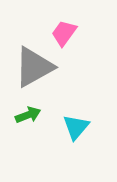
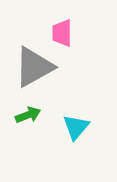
pink trapezoid: moved 2 px left; rotated 36 degrees counterclockwise
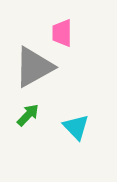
green arrow: rotated 25 degrees counterclockwise
cyan triangle: rotated 24 degrees counterclockwise
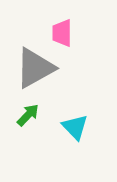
gray triangle: moved 1 px right, 1 px down
cyan triangle: moved 1 px left
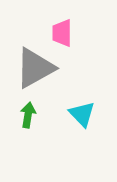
green arrow: rotated 35 degrees counterclockwise
cyan triangle: moved 7 px right, 13 px up
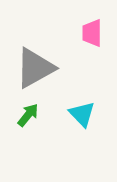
pink trapezoid: moved 30 px right
green arrow: rotated 30 degrees clockwise
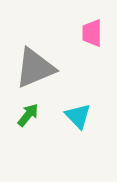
gray triangle: rotated 6 degrees clockwise
cyan triangle: moved 4 px left, 2 px down
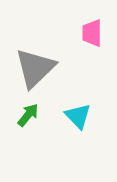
gray triangle: rotated 21 degrees counterclockwise
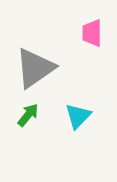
gray triangle: rotated 9 degrees clockwise
cyan triangle: rotated 28 degrees clockwise
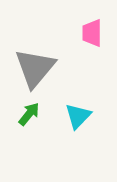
gray triangle: rotated 15 degrees counterclockwise
green arrow: moved 1 px right, 1 px up
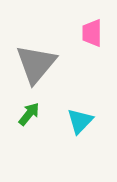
gray triangle: moved 1 px right, 4 px up
cyan triangle: moved 2 px right, 5 px down
